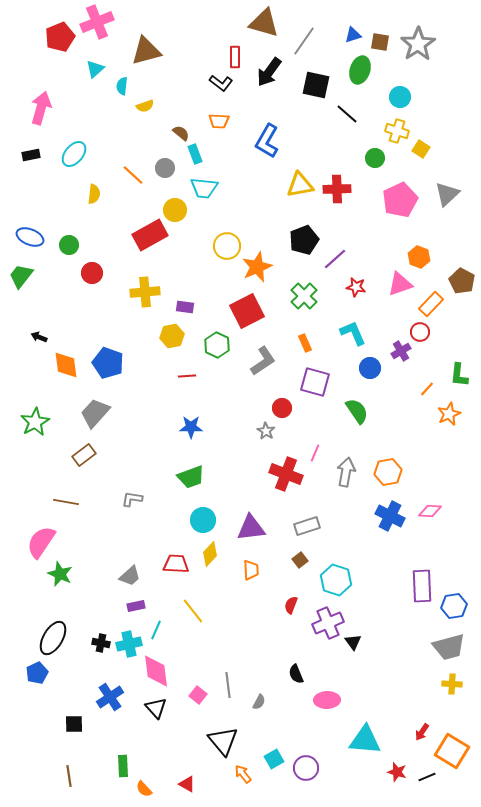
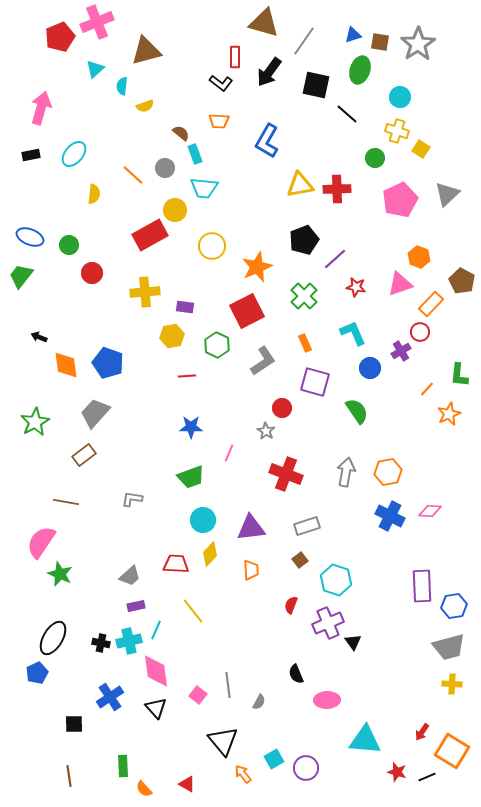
yellow circle at (227, 246): moved 15 px left
pink line at (315, 453): moved 86 px left
cyan cross at (129, 644): moved 3 px up
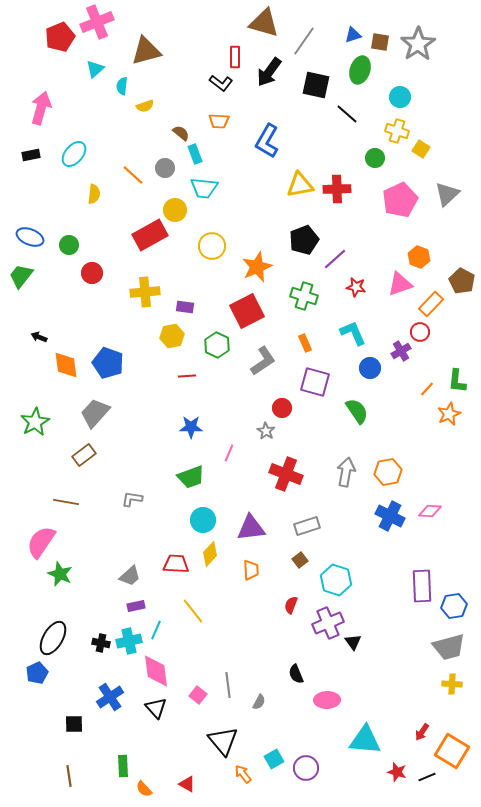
green cross at (304, 296): rotated 28 degrees counterclockwise
green L-shape at (459, 375): moved 2 px left, 6 px down
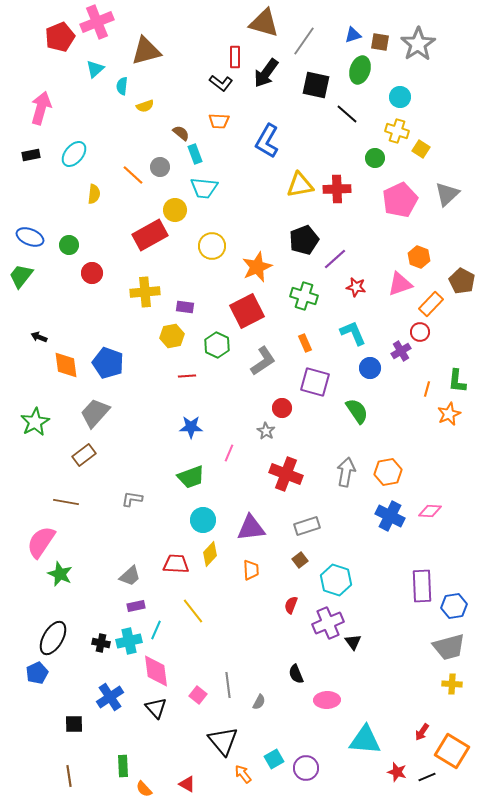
black arrow at (269, 72): moved 3 px left, 1 px down
gray circle at (165, 168): moved 5 px left, 1 px up
orange line at (427, 389): rotated 28 degrees counterclockwise
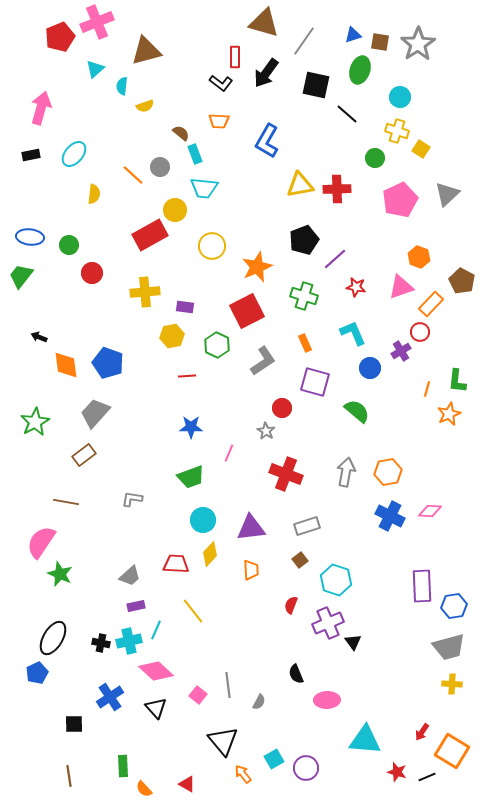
blue ellipse at (30, 237): rotated 16 degrees counterclockwise
pink triangle at (400, 284): moved 1 px right, 3 px down
green semicircle at (357, 411): rotated 16 degrees counterclockwise
pink diamond at (156, 671): rotated 40 degrees counterclockwise
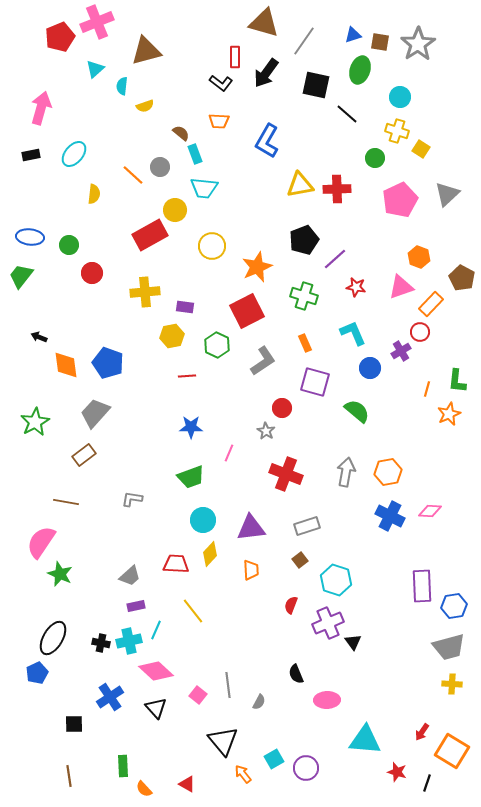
brown pentagon at (462, 281): moved 3 px up
black line at (427, 777): moved 6 px down; rotated 48 degrees counterclockwise
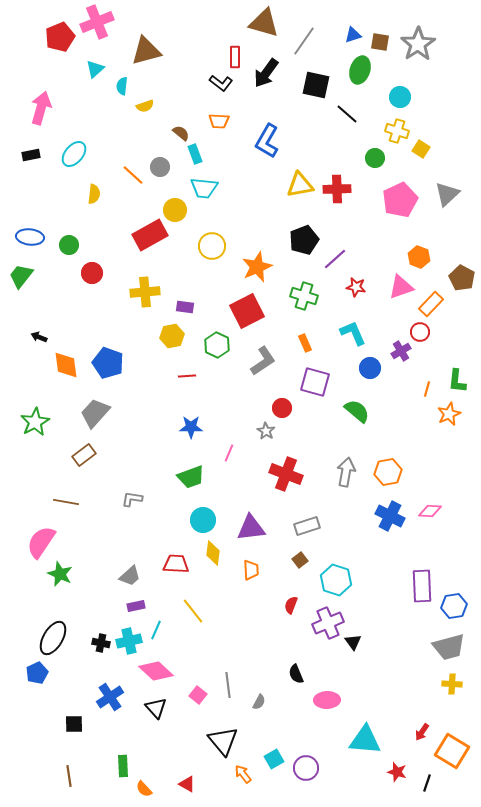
yellow diamond at (210, 554): moved 3 px right, 1 px up; rotated 35 degrees counterclockwise
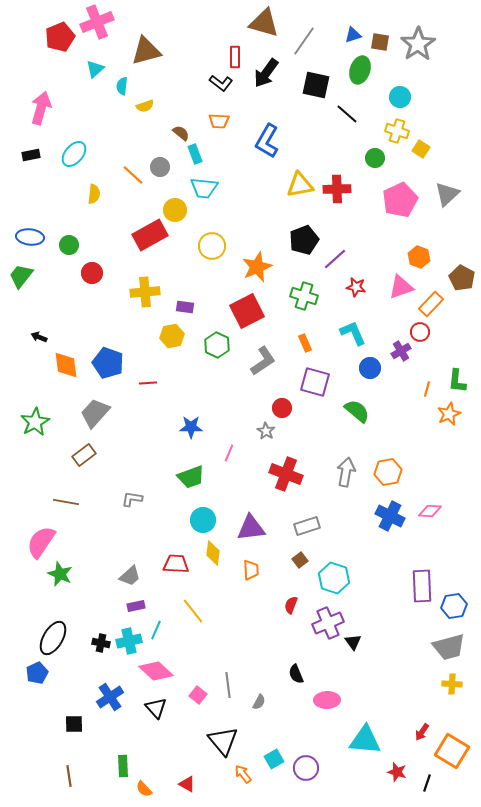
red line at (187, 376): moved 39 px left, 7 px down
cyan hexagon at (336, 580): moved 2 px left, 2 px up
